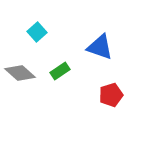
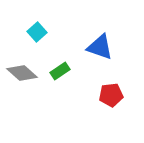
gray diamond: moved 2 px right
red pentagon: rotated 10 degrees clockwise
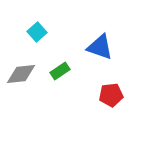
gray diamond: moved 1 px left, 1 px down; rotated 48 degrees counterclockwise
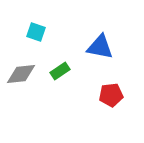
cyan square: moved 1 px left; rotated 30 degrees counterclockwise
blue triangle: rotated 8 degrees counterclockwise
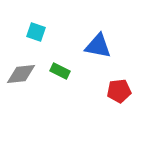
blue triangle: moved 2 px left, 1 px up
green rectangle: rotated 60 degrees clockwise
red pentagon: moved 8 px right, 4 px up
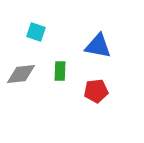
green rectangle: rotated 66 degrees clockwise
red pentagon: moved 23 px left
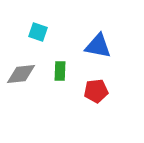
cyan square: moved 2 px right
